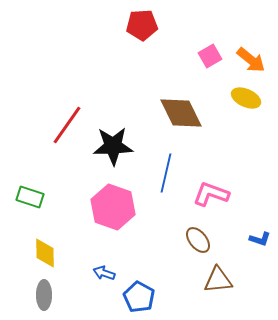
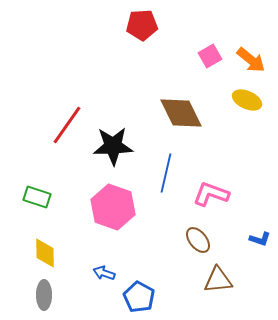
yellow ellipse: moved 1 px right, 2 px down
green rectangle: moved 7 px right
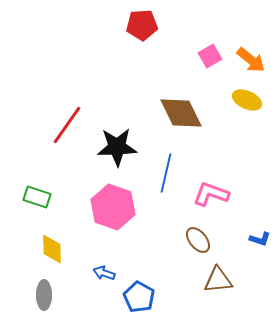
black star: moved 4 px right, 1 px down
yellow diamond: moved 7 px right, 4 px up
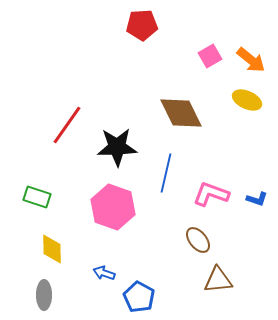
blue L-shape: moved 3 px left, 40 px up
